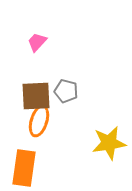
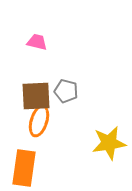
pink trapezoid: rotated 60 degrees clockwise
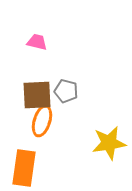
brown square: moved 1 px right, 1 px up
orange ellipse: moved 3 px right
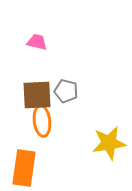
orange ellipse: rotated 24 degrees counterclockwise
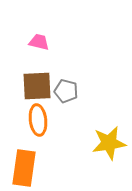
pink trapezoid: moved 2 px right
brown square: moved 9 px up
orange ellipse: moved 4 px left, 1 px up
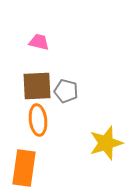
yellow star: moved 3 px left; rotated 8 degrees counterclockwise
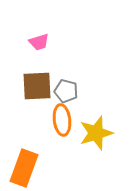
pink trapezoid: rotated 150 degrees clockwise
orange ellipse: moved 24 px right
yellow star: moved 10 px left, 10 px up
orange rectangle: rotated 12 degrees clockwise
